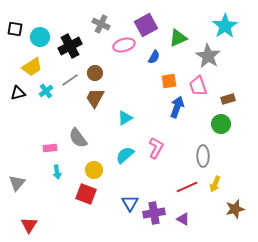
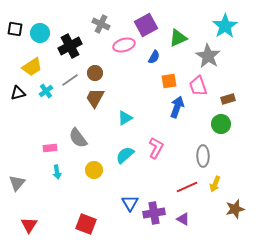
cyan circle: moved 4 px up
red square: moved 30 px down
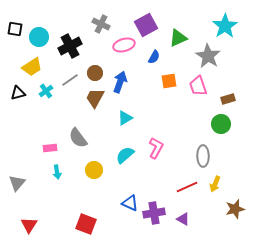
cyan circle: moved 1 px left, 4 px down
blue arrow: moved 57 px left, 25 px up
blue triangle: rotated 36 degrees counterclockwise
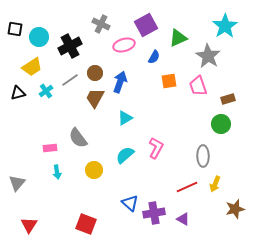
blue triangle: rotated 18 degrees clockwise
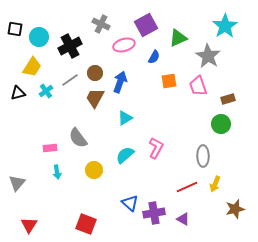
yellow trapezoid: rotated 25 degrees counterclockwise
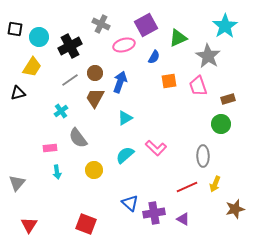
cyan cross: moved 15 px right, 20 px down
pink L-shape: rotated 105 degrees clockwise
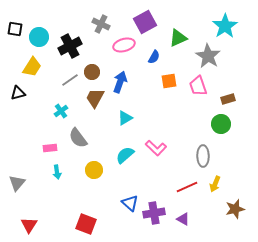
purple square: moved 1 px left, 3 px up
brown circle: moved 3 px left, 1 px up
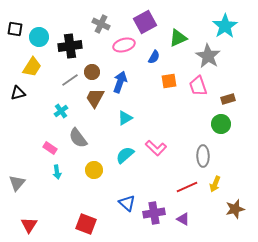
black cross: rotated 20 degrees clockwise
pink rectangle: rotated 40 degrees clockwise
blue triangle: moved 3 px left
